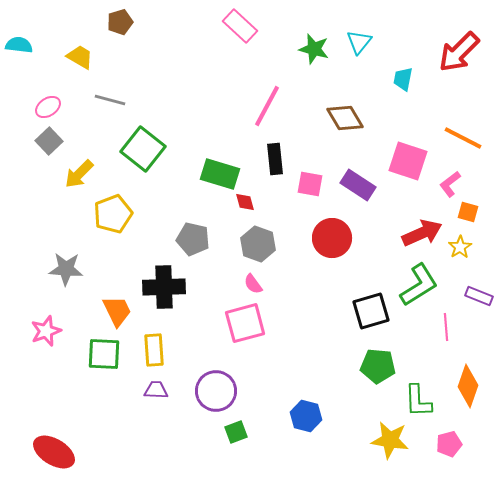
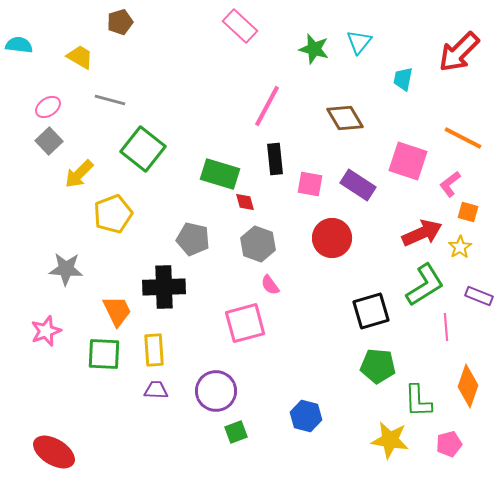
pink semicircle at (253, 284): moved 17 px right, 1 px down
green L-shape at (419, 285): moved 6 px right
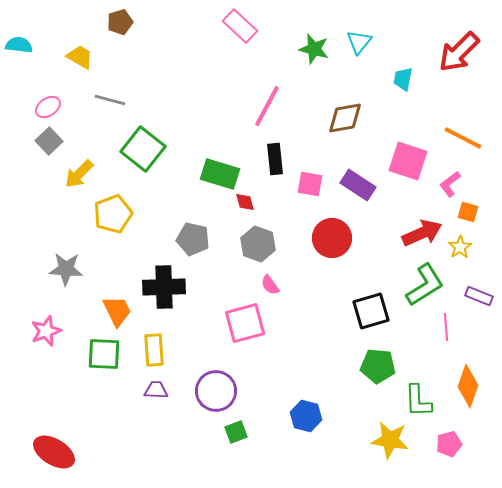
brown diamond at (345, 118): rotated 69 degrees counterclockwise
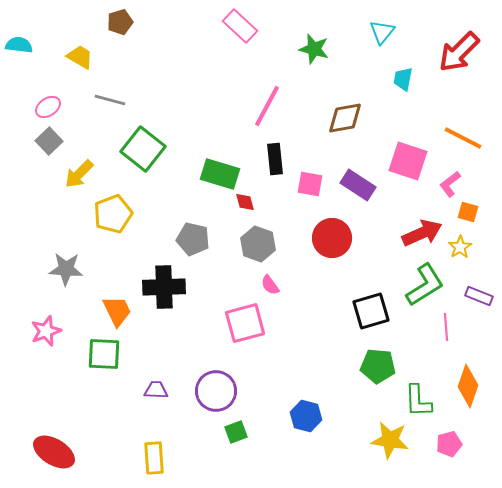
cyan triangle at (359, 42): moved 23 px right, 10 px up
yellow rectangle at (154, 350): moved 108 px down
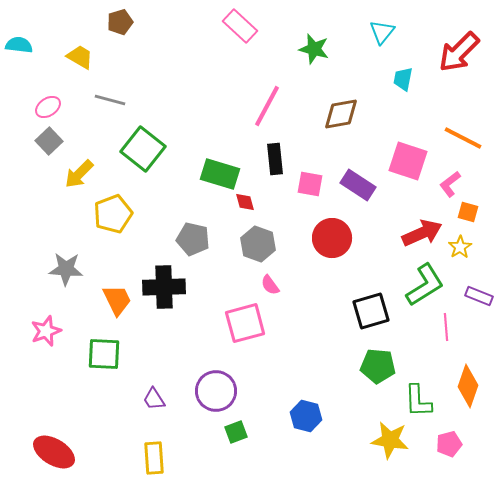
brown diamond at (345, 118): moved 4 px left, 4 px up
orange trapezoid at (117, 311): moved 11 px up
purple trapezoid at (156, 390): moved 2 px left, 9 px down; rotated 125 degrees counterclockwise
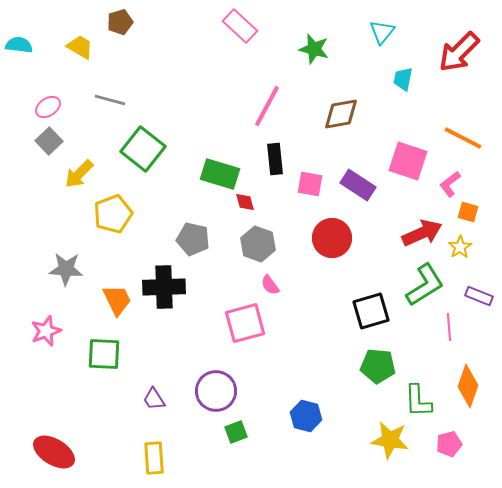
yellow trapezoid at (80, 57): moved 10 px up
pink line at (446, 327): moved 3 px right
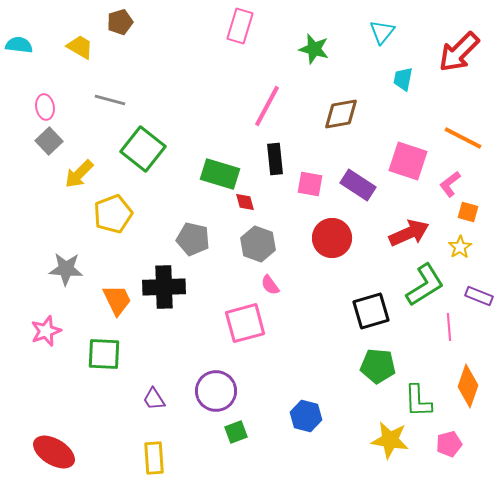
pink rectangle at (240, 26): rotated 64 degrees clockwise
pink ellipse at (48, 107): moved 3 px left; rotated 65 degrees counterclockwise
red arrow at (422, 233): moved 13 px left
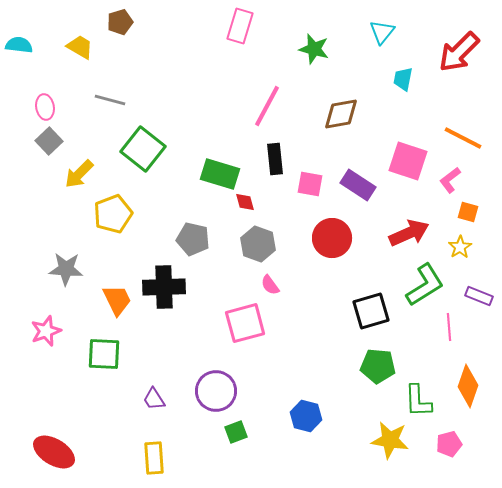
pink L-shape at (450, 184): moved 4 px up
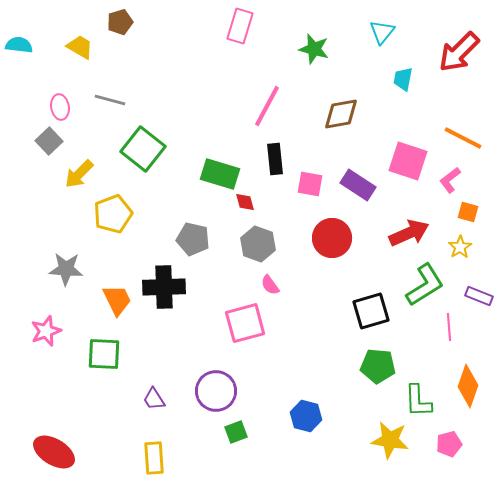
pink ellipse at (45, 107): moved 15 px right
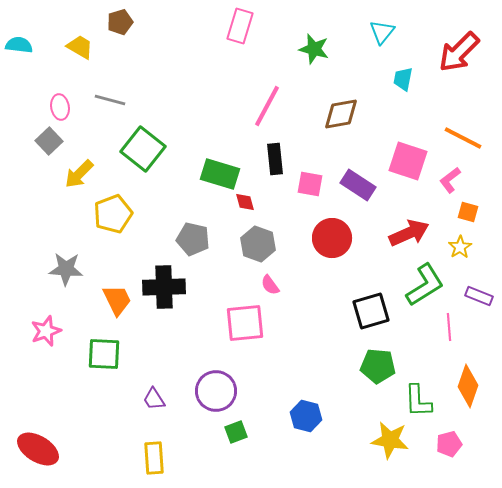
pink square at (245, 323): rotated 9 degrees clockwise
red ellipse at (54, 452): moved 16 px left, 3 px up
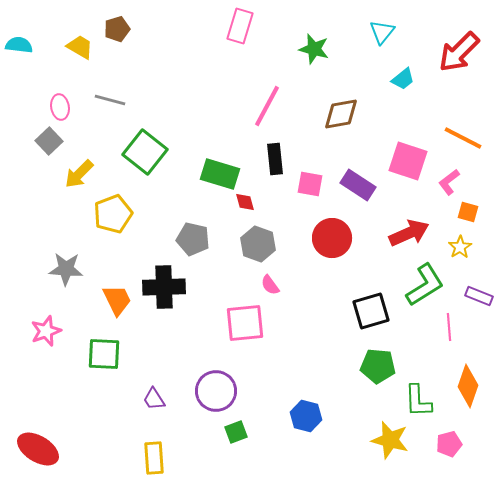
brown pentagon at (120, 22): moved 3 px left, 7 px down
cyan trapezoid at (403, 79): rotated 140 degrees counterclockwise
green square at (143, 149): moved 2 px right, 3 px down
pink L-shape at (450, 180): moved 1 px left, 2 px down
yellow star at (390, 440): rotated 6 degrees clockwise
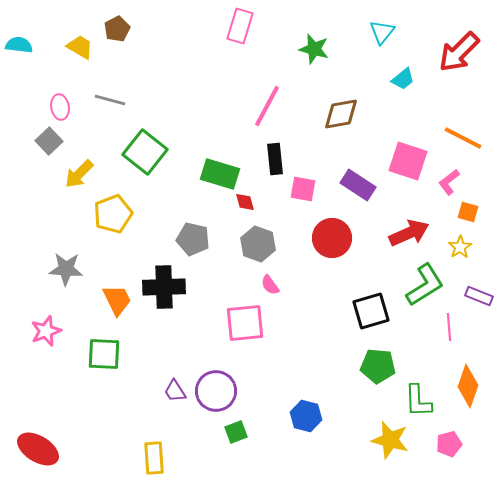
brown pentagon at (117, 29): rotated 10 degrees counterclockwise
pink square at (310, 184): moved 7 px left, 5 px down
purple trapezoid at (154, 399): moved 21 px right, 8 px up
